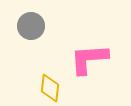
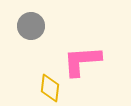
pink L-shape: moved 7 px left, 2 px down
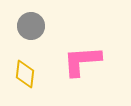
yellow diamond: moved 25 px left, 14 px up
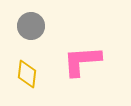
yellow diamond: moved 2 px right
